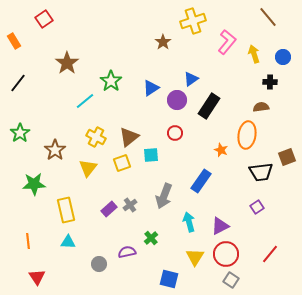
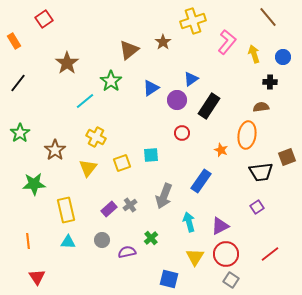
red circle at (175, 133): moved 7 px right
brown triangle at (129, 137): moved 87 px up
red line at (270, 254): rotated 12 degrees clockwise
gray circle at (99, 264): moved 3 px right, 24 px up
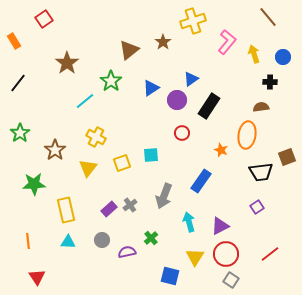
blue square at (169, 279): moved 1 px right, 3 px up
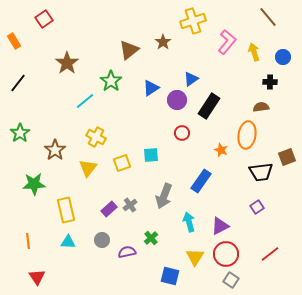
yellow arrow at (254, 54): moved 2 px up
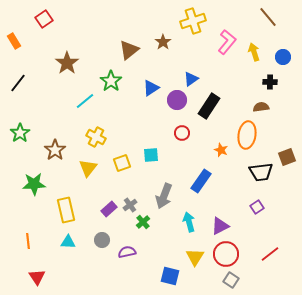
green cross at (151, 238): moved 8 px left, 16 px up
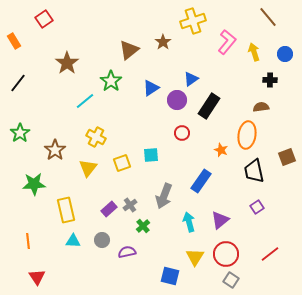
blue circle at (283, 57): moved 2 px right, 3 px up
black cross at (270, 82): moved 2 px up
black trapezoid at (261, 172): moved 7 px left, 1 px up; rotated 85 degrees clockwise
green cross at (143, 222): moved 4 px down
purple triangle at (220, 226): moved 6 px up; rotated 12 degrees counterclockwise
cyan triangle at (68, 242): moved 5 px right, 1 px up
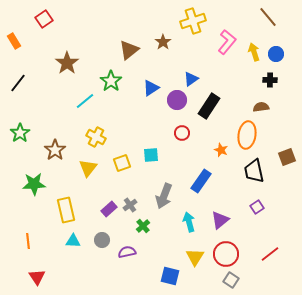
blue circle at (285, 54): moved 9 px left
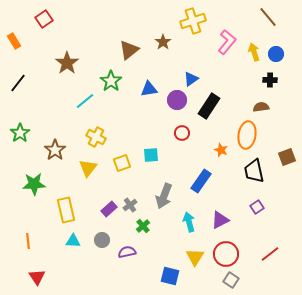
blue triangle at (151, 88): moved 2 px left, 1 px down; rotated 24 degrees clockwise
purple triangle at (220, 220): rotated 12 degrees clockwise
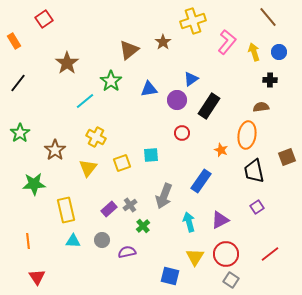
blue circle at (276, 54): moved 3 px right, 2 px up
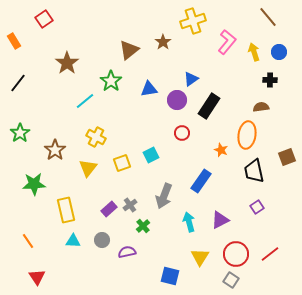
cyan square at (151, 155): rotated 21 degrees counterclockwise
orange line at (28, 241): rotated 28 degrees counterclockwise
red circle at (226, 254): moved 10 px right
yellow triangle at (195, 257): moved 5 px right
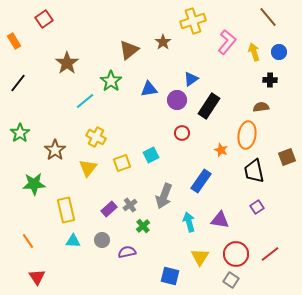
purple triangle at (220, 220): rotated 36 degrees clockwise
